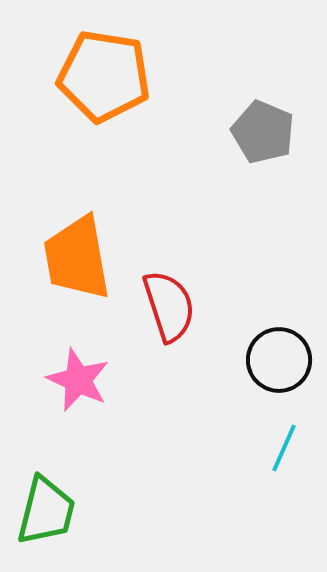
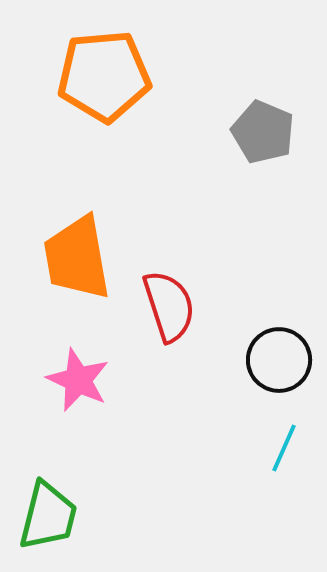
orange pentagon: rotated 14 degrees counterclockwise
green trapezoid: moved 2 px right, 5 px down
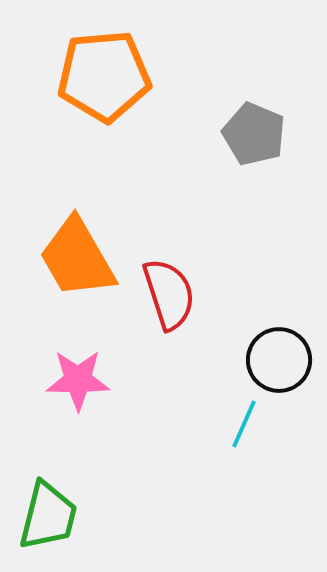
gray pentagon: moved 9 px left, 2 px down
orange trapezoid: rotated 20 degrees counterclockwise
red semicircle: moved 12 px up
pink star: rotated 24 degrees counterclockwise
cyan line: moved 40 px left, 24 px up
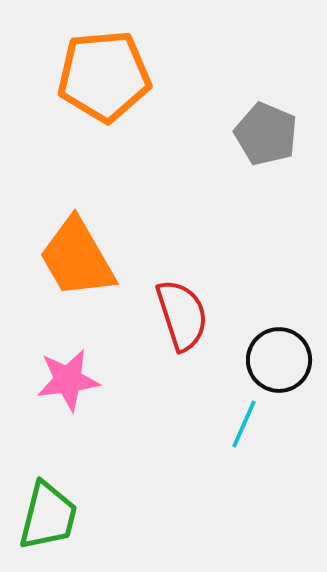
gray pentagon: moved 12 px right
red semicircle: moved 13 px right, 21 px down
pink star: moved 10 px left; rotated 8 degrees counterclockwise
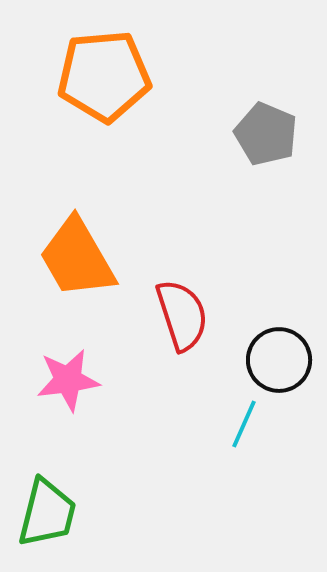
green trapezoid: moved 1 px left, 3 px up
